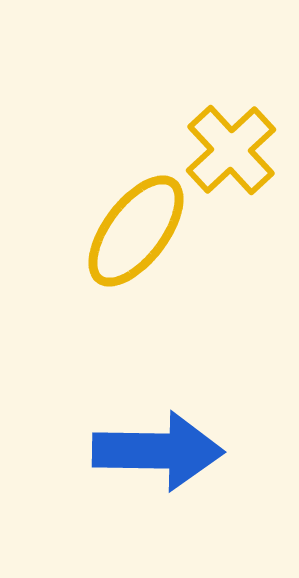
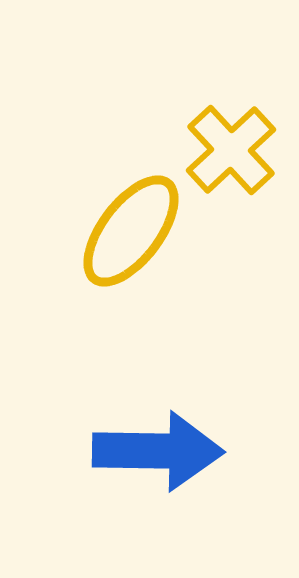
yellow ellipse: moved 5 px left
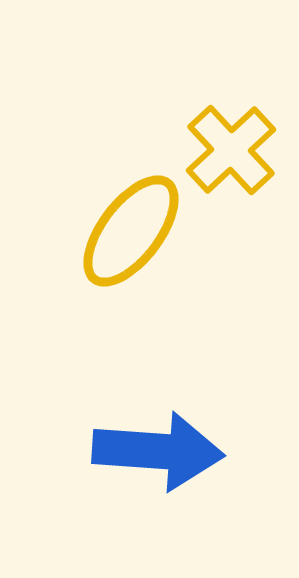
blue arrow: rotated 3 degrees clockwise
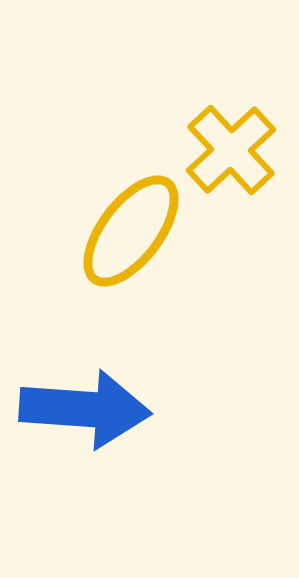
blue arrow: moved 73 px left, 42 px up
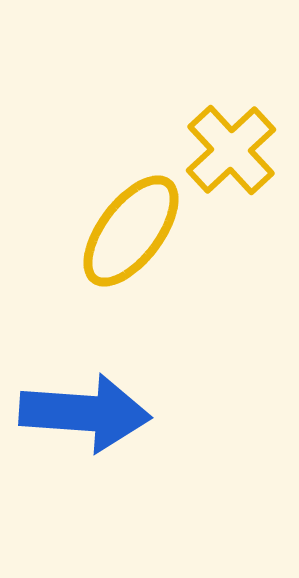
blue arrow: moved 4 px down
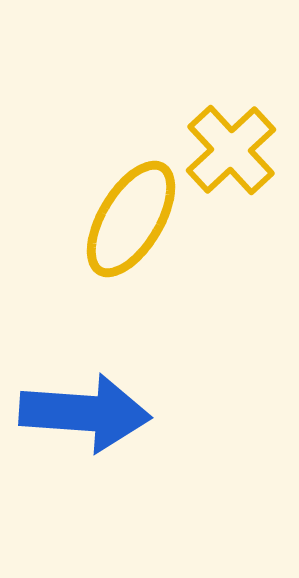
yellow ellipse: moved 12 px up; rotated 6 degrees counterclockwise
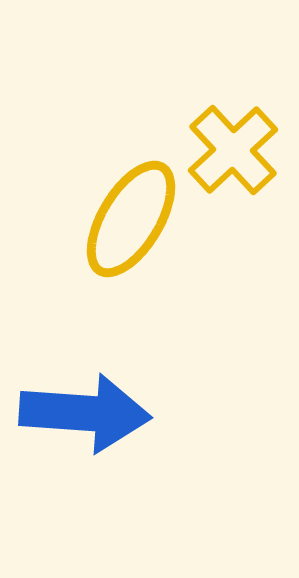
yellow cross: moved 2 px right
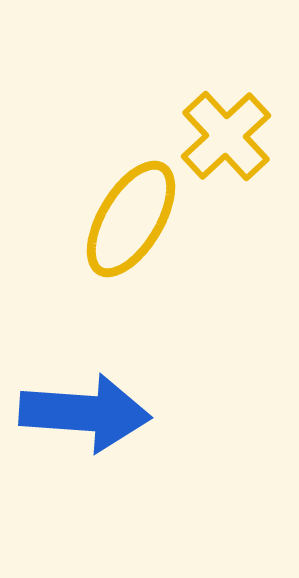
yellow cross: moved 7 px left, 14 px up
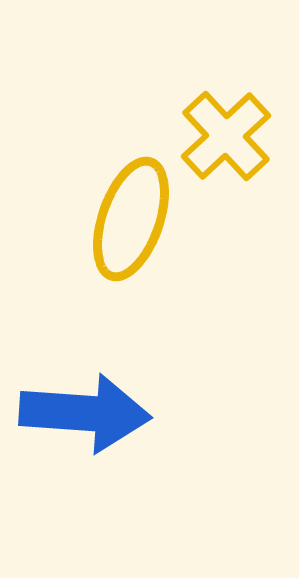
yellow ellipse: rotated 12 degrees counterclockwise
